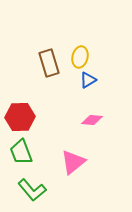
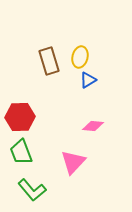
brown rectangle: moved 2 px up
pink diamond: moved 1 px right, 6 px down
pink triangle: rotated 8 degrees counterclockwise
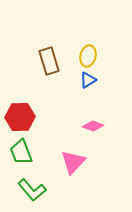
yellow ellipse: moved 8 px right, 1 px up
pink diamond: rotated 15 degrees clockwise
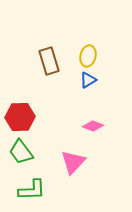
green trapezoid: rotated 16 degrees counterclockwise
green L-shape: rotated 52 degrees counterclockwise
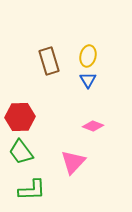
blue triangle: rotated 30 degrees counterclockwise
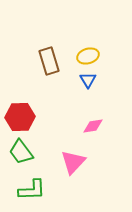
yellow ellipse: rotated 60 degrees clockwise
pink diamond: rotated 30 degrees counterclockwise
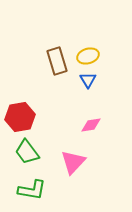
brown rectangle: moved 8 px right
red hexagon: rotated 8 degrees counterclockwise
pink diamond: moved 2 px left, 1 px up
green trapezoid: moved 6 px right
green L-shape: rotated 12 degrees clockwise
